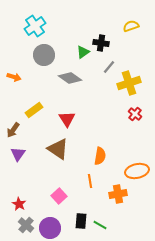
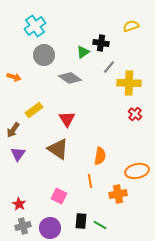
yellow cross: rotated 20 degrees clockwise
pink square: rotated 21 degrees counterclockwise
gray cross: moved 3 px left, 1 px down; rotated 35 degrees clockwise
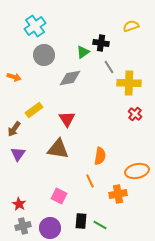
gray line: rotated 72 degrees counterclockwise
gray diamond: rotated 45 degrees counterclockwise
brown arrow: moved 1 px right, 1 px up
brown triangle: rotated 25 degrees counterclockwise
orange line: rotated 16 degrees counterclockwise
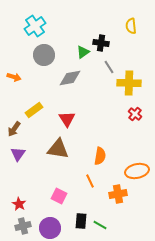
yellow semicircle: rotated 77 degrees counterclockwise
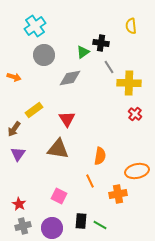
purple circle: moved 2 px right
